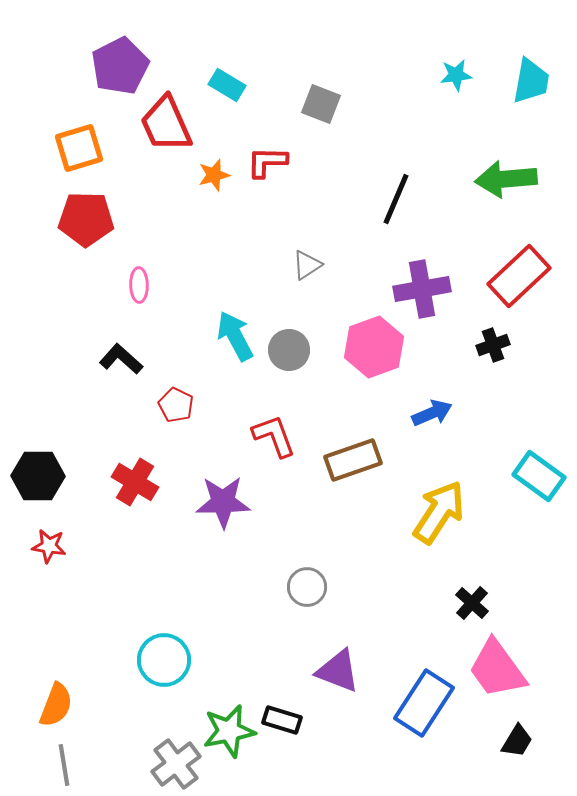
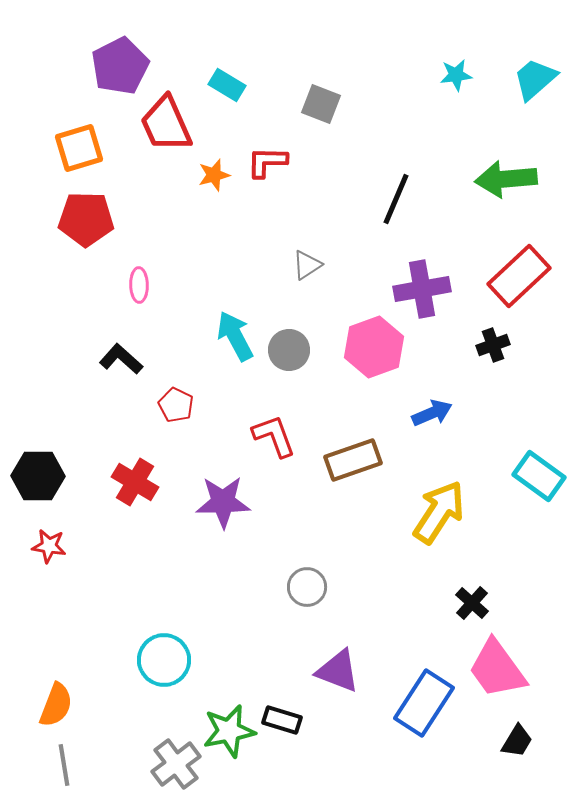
cyan trapezoid at (531, 81): moved 4 px right, 2 px up; rotated 141 degrees counterclockwise
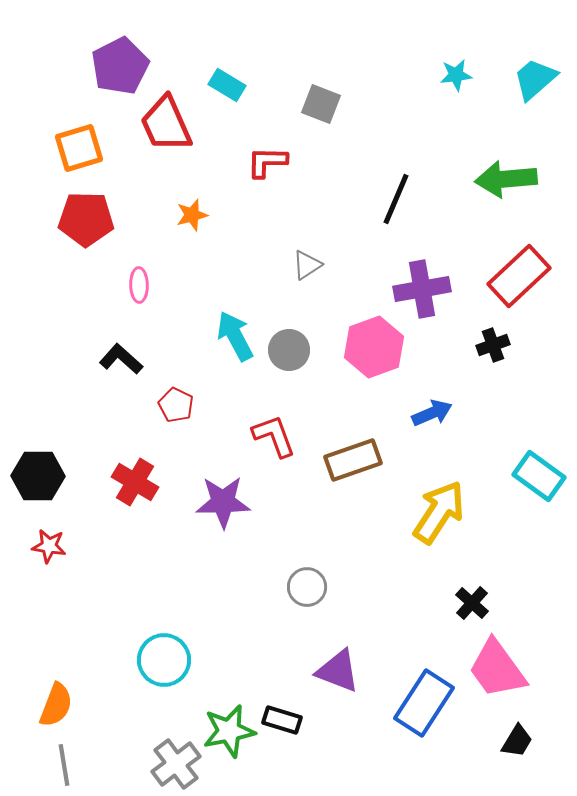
orange star at (214, 175): moved 22 px left, 40 px down
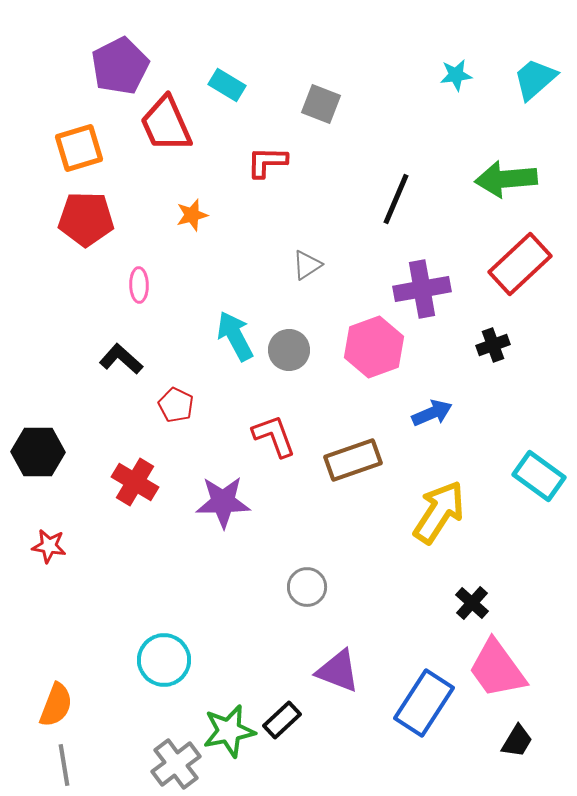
red rectangle at (519, 276): moved 1 px right, 12 px up
black hexagon at (38, 476): moved 24 px up
black rectangle at (282, 720): rotated 60 degrees counterclockwise
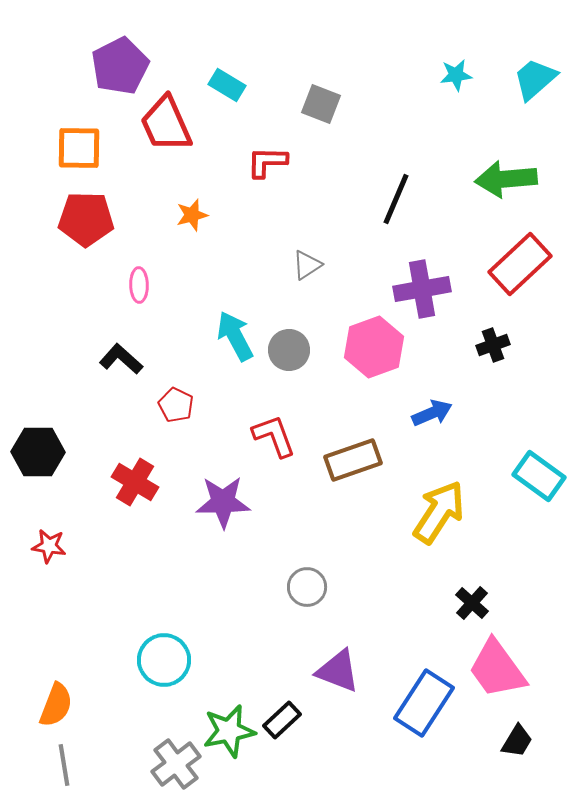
orange square at (79, 148): rotated 18 degrees clockwise
